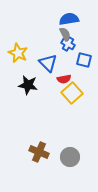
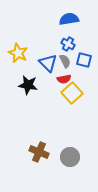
gray semicircle: moved 27 px down
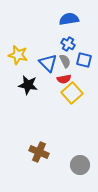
yellow star: moved 2 px down; rotated 12 degrees counterclockwise
gray circle: moved 10 px right, 8 px down
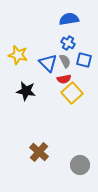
blue cross: moved 1 px up
black star: moved 2 px left, 6 px down
brown cross: rotated 18 degrees clockwise
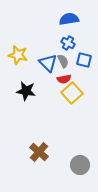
gray semicircle: moved 2 px left
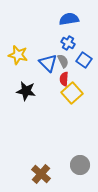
blue square: rotated 21 degrees clockwise
red semicircle: rotated 104 degrees clockwise
brown cross: moved 2 px right, 22 px down
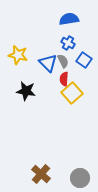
gray circle: moved 13 px down
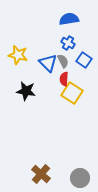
yellow square: rotated 15 degrees counterclockwise
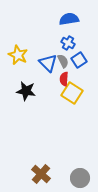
yellow star: rotated 12 degrees clockwise
blue square: moved 5 px left; rotated 21 degrees clockwise
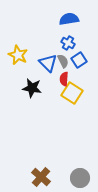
black star: moved 6 px right, 3 px up
brown cross: moved 3 px down
